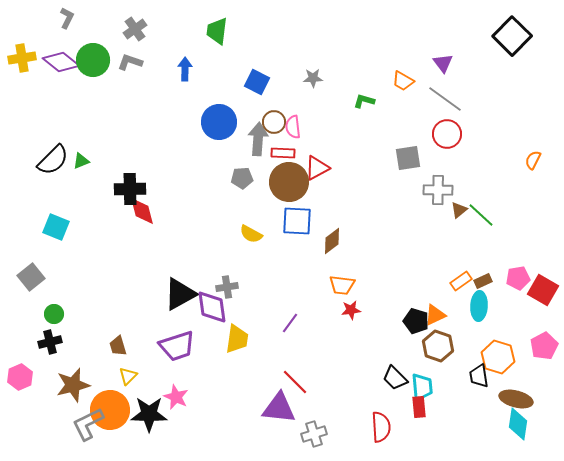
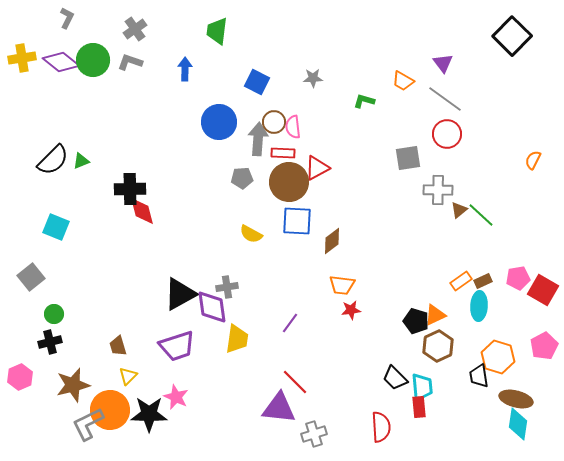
brown hexagon at (438, 346): rotated 16 degrees clockwise
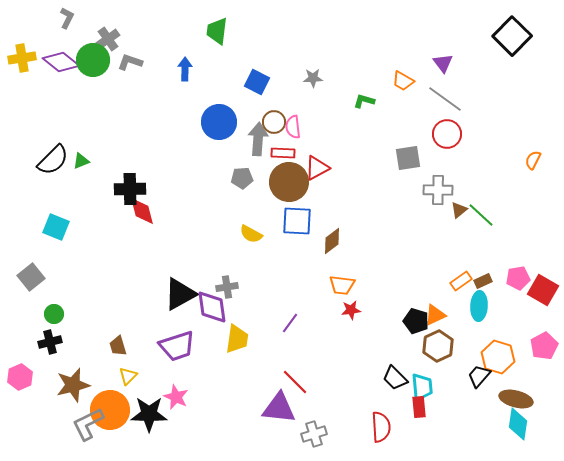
gray cross at (135, 29): moved 27 px left, 10 px down
black trapezoid at (479, 376): rotated 50 degrees clockwise
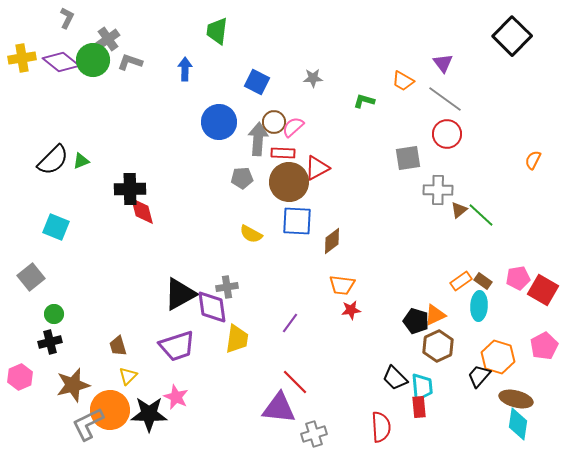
pink semicircle at (293, 127): rotated 55 degrees clockwise
brown rectangle at (483, 281): rotated 60 degrees clockwise
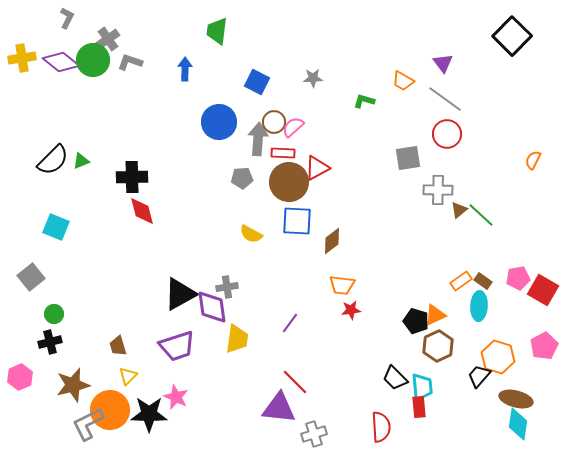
black cross at (130, 189): moved 2 px right, 12 px up
